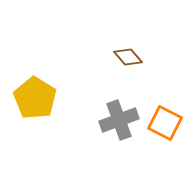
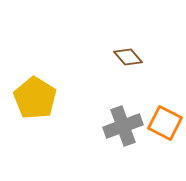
gray cross: moved 4 px right, 6 px down
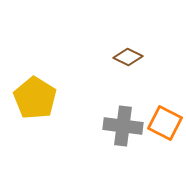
brown diamond: rotated 24 degrees counterclockwise
gray cross: rotated 27 degrees clockwise
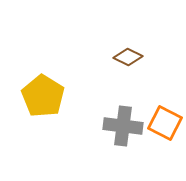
yellow pentagon: moved 8 px right, 2 px up
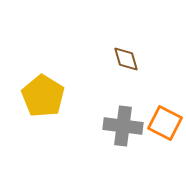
brown diamond: moved 2 px left, 2 px down; rotated 48 degrees clockwise
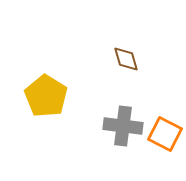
yellow pentagon: moved 3 px right
orange square: moved 11 px down
